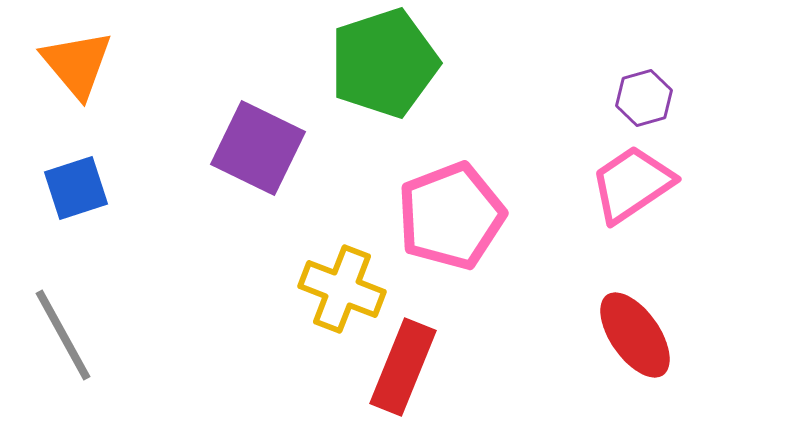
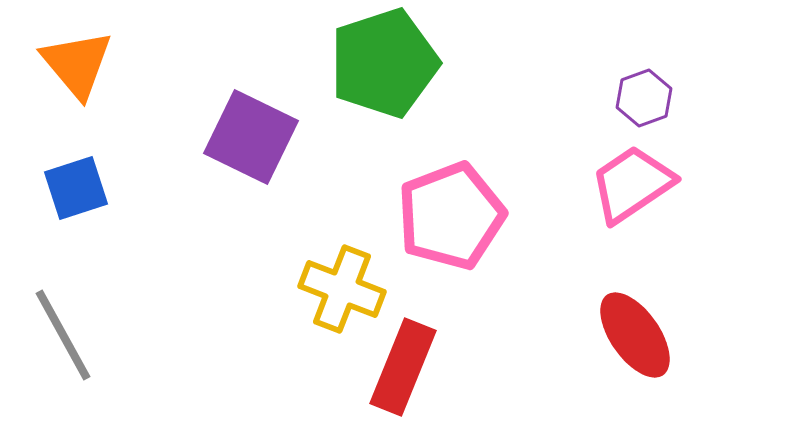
purple hexagon: rotated 4 degrees counterclockwise
purple square: moved 7 px left, 11 px up
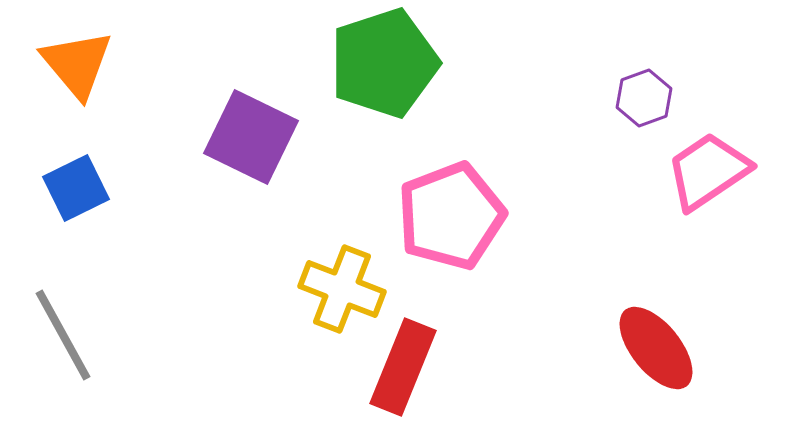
pink trapezoid: moved 76 px right, 13 px up
blue square: rotated 8 degrees counterclockwise
red ellipse: moved 21 px right, 13 px down; rotated 4 degrees counterclockwise
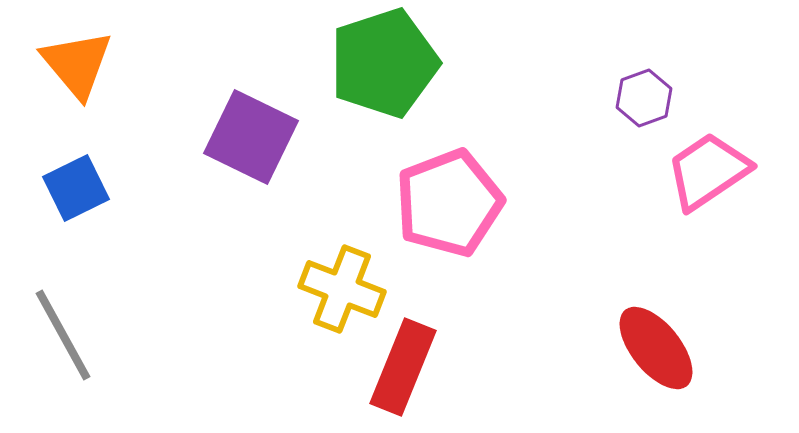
pink pentagon: moved 2 px left, 13 px up
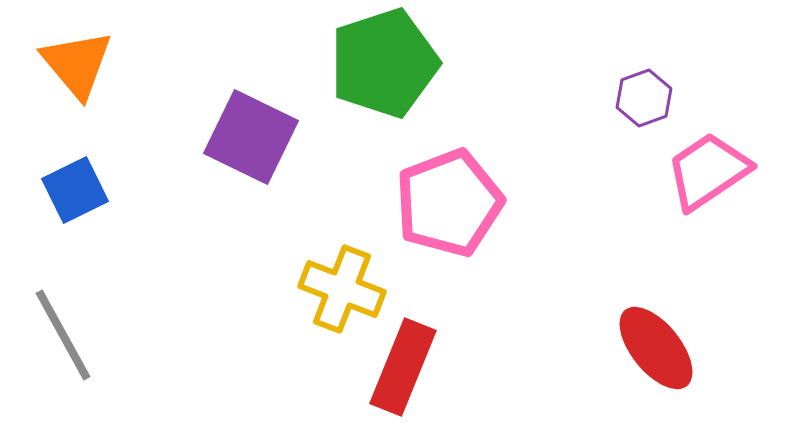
blue square: moved 1 px left, 2 px down
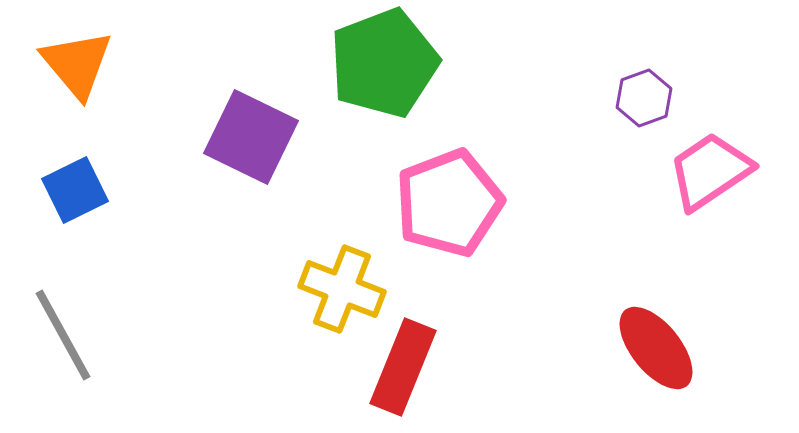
green pentagon: rotated 3 degrees counterclockwise
pink trapezoid: moved 2 px right
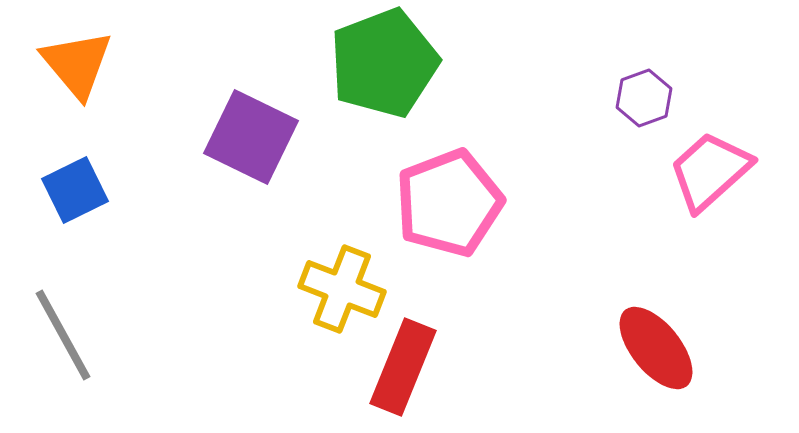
pink trapezoid: rotated 8 degrees counterclockwise
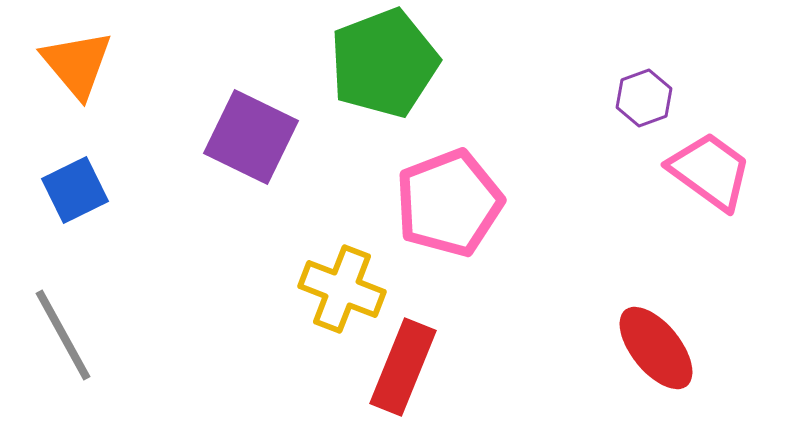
pink trapezoid: rotated 78 degrees clockwise
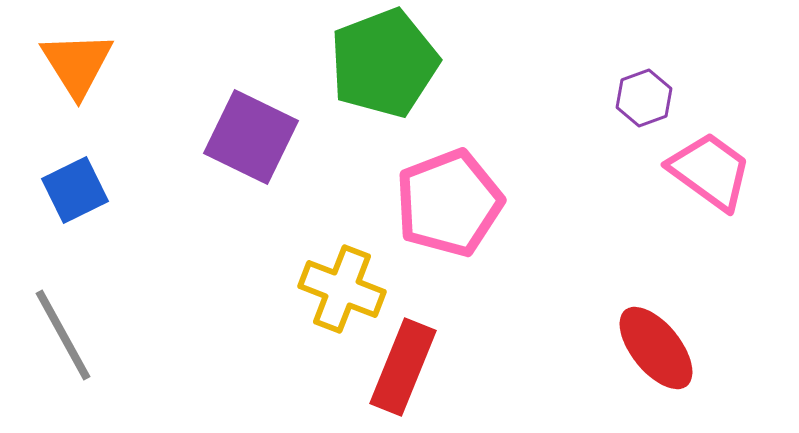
orange triangle: rotated 8 degrees clockwise
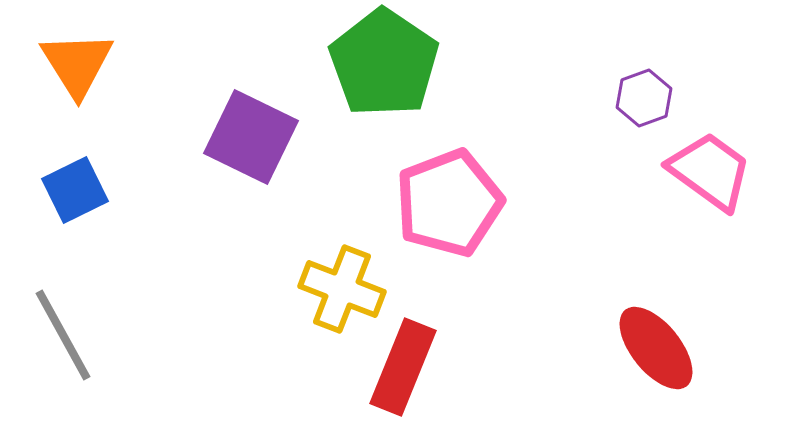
green pentagon: rotated 17 degrees counterclockwise
